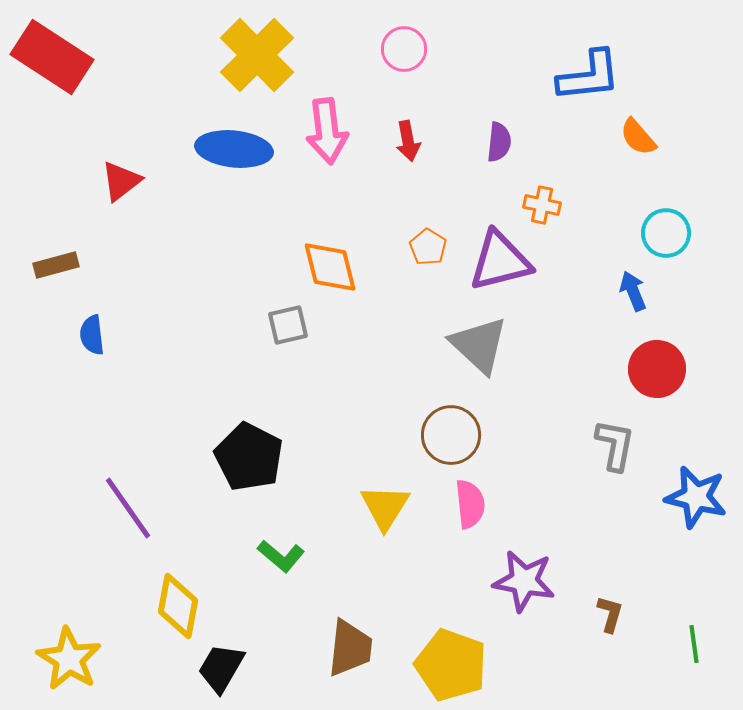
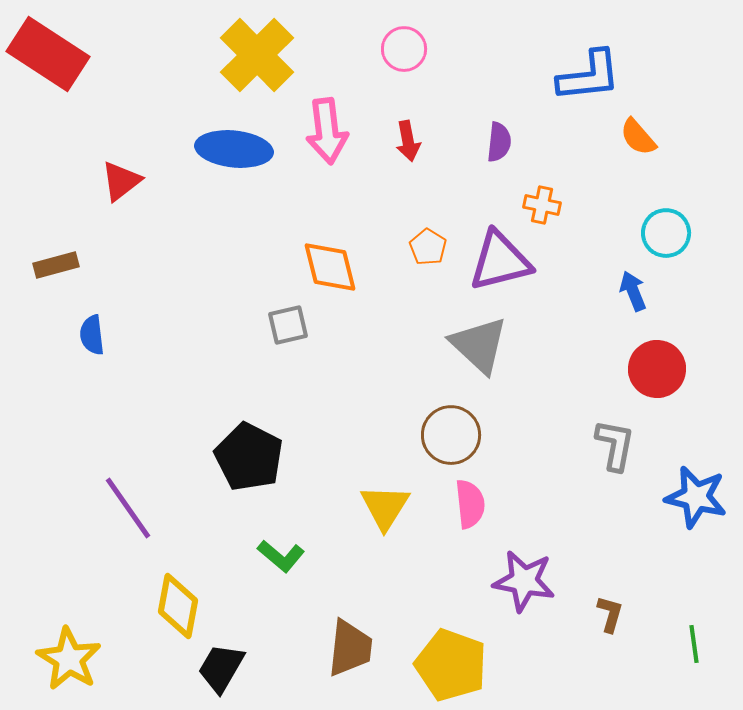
red rectangle: moved 4 px left, 3 px up
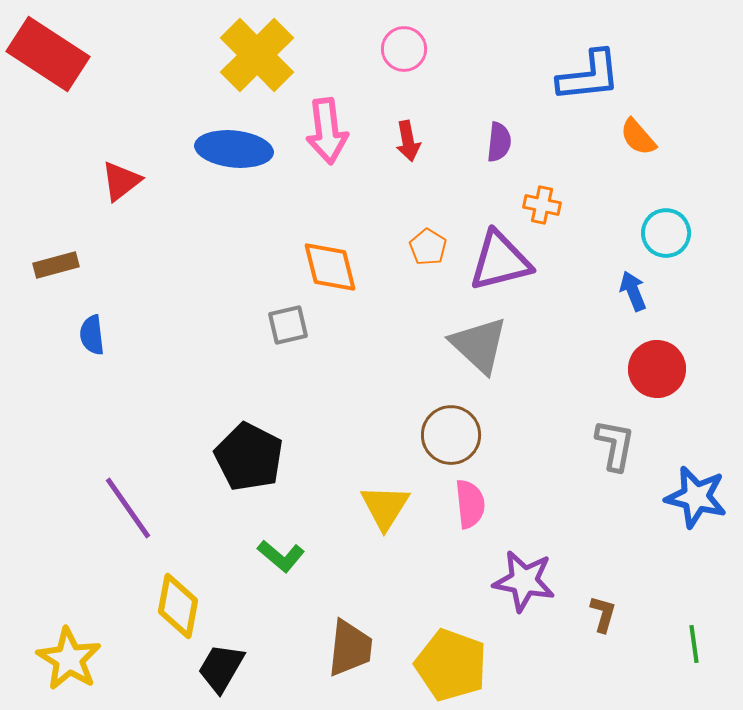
brown L-shape: moved 7 px left
